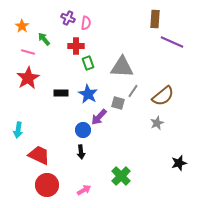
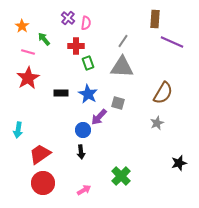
purple cross: rotated 16 degrees clockwise
gray line: moved 10 px left, 50 px up
brown semicircle: moved 3 px up; rotated 20 degrees counterclockwise
red trapezoid: moved 1 px right, 1 px up; rotated 60 degrees counterclockwise
red circle: moved 4 px left, 2 px up
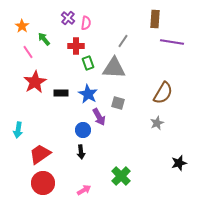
purple line: rotated 15 degrees counterclockwise
pink line: rotated 40 degrees clockwise
gray triangle: moved 8 px left, 1 px down
red star: moved 7 px right, 4 px down
purple arrow: rotated 72 degrees counterclockwise
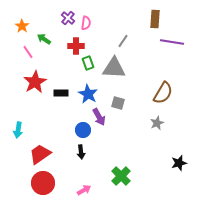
green arrow: rotated 16 degrees counterclockwise
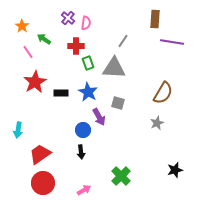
blue star: moved 2 px up
black star: moved 4 px left, 7 px down
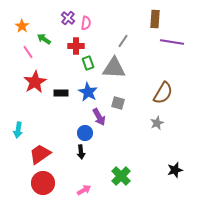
blue circle: moved 2 px right, 3 px down
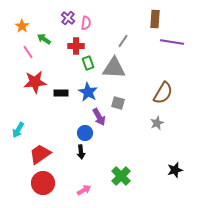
red star: rotated 25 degrees clockwise
cyan arrow: rotated 21 degrees clockwise
